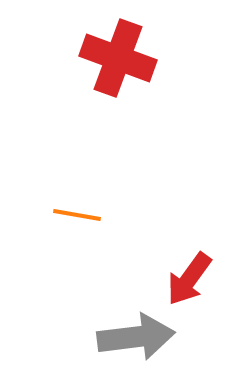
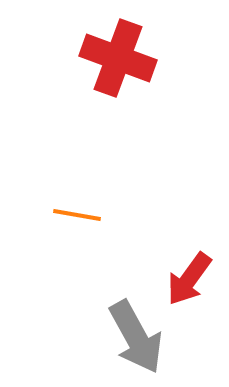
gray arrow: rotated 68 degrees clockwise
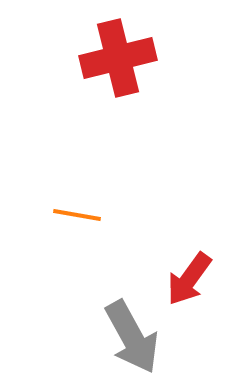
red cross: rotated 34 degrees counterclockwise
gray arrow: moved 4 px left
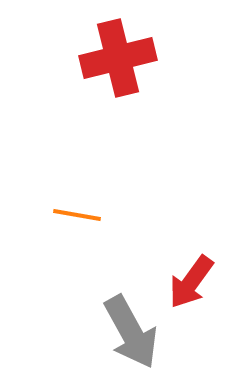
red arrow: moved 2 px right, 3 px down
gray arrow: moved 1 px left, 5 px up
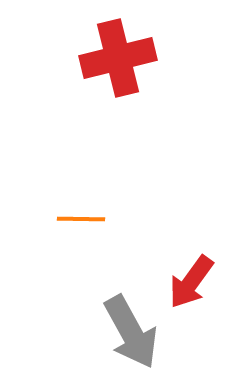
orange line: moved 4 px right, 4 px down; rotated 9 degrees counterclockwise
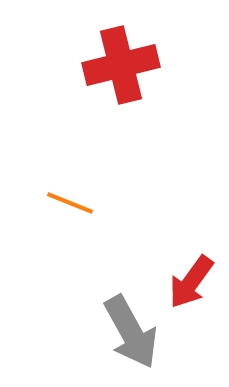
red cross: moved 3 px right, 7 px down
orange line: moved 11 px left, 16 px up; rotated 21 degrees clockwise
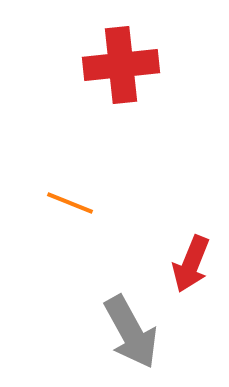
red cross: rotated 8 degrees clockwise
red arrow: moved 18 px up; rotated 14 degrees counterclockwise
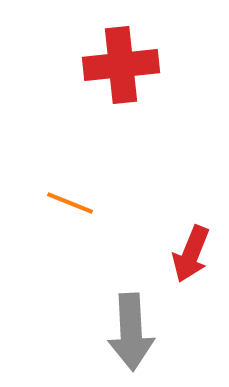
red arrow: moved 10 px up
gray arrow: rotated 26 degrees clockwise
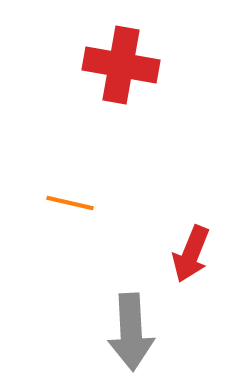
red cross: rotated 16 degrees clockwise
orange line: rotated 9 degrees counterclockwise
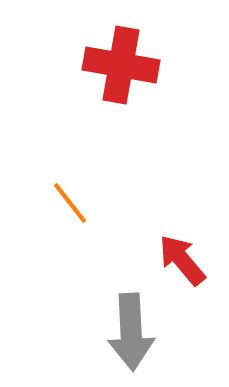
orange line: rotated 39 degrees clockwise
red arrow: moved 9 px left, 6 px down; rotated 118 degrees clockwise
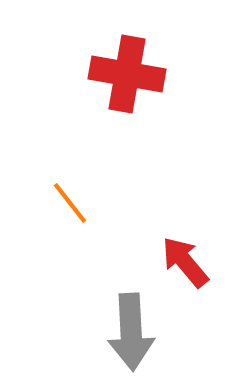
red cross: moved 6 px right, 9 px down
red arrow: moved 3 px right, 2 px down
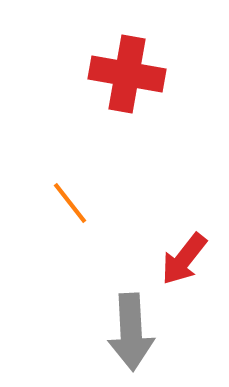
red arrow: moved 1 px left, 3 px up; rotated 102 degrees counterclockwise
